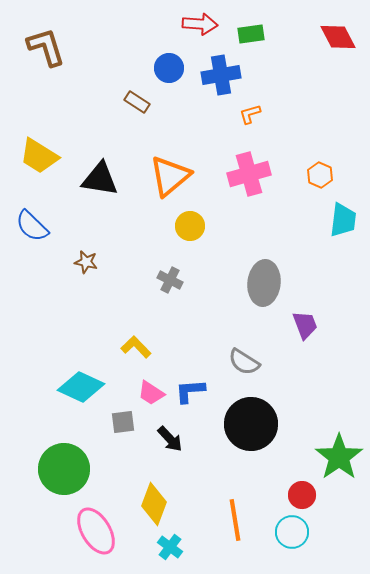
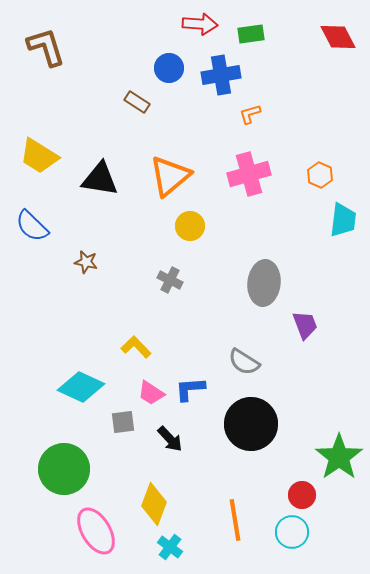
blue L-shape: moved 2 px up
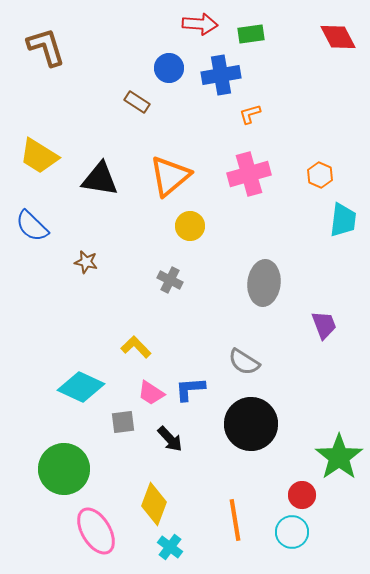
purple trapezoid: moved 19 px right
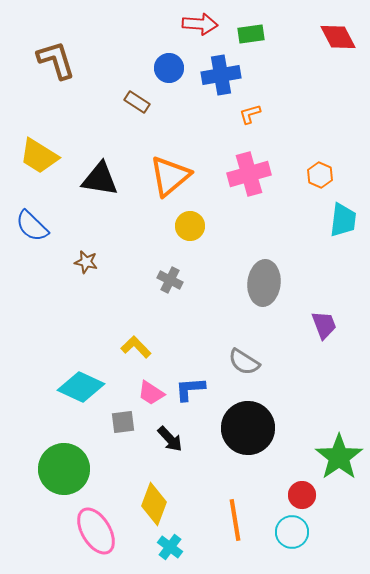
brown L-shape: moved 10 px right, 13 px down
black circle: moved 3 px left, 4 px down
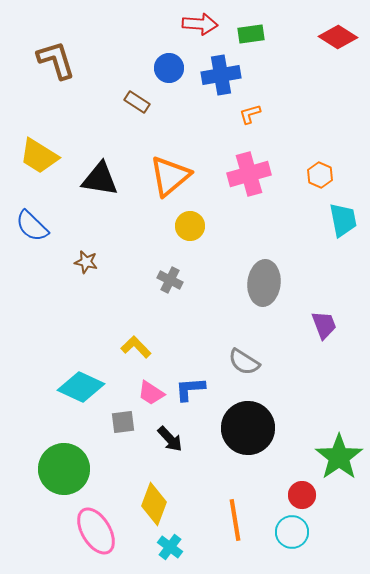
red diamond: rotated 30 degrees counterclockwise
cyan trapezoid: rotated 18 degrees counterclockwise
